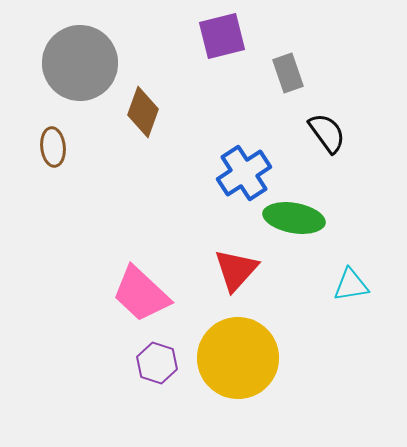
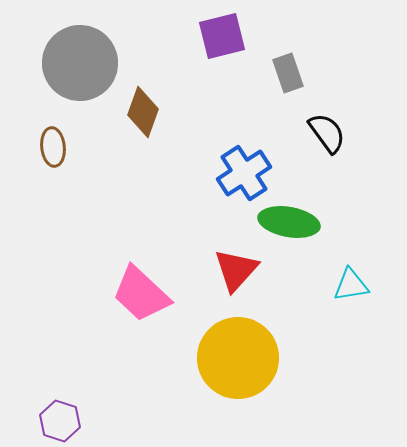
green ellipse: moved 5 px left, 4 px down
purple hexagon: moved 97 px left, 58 px down
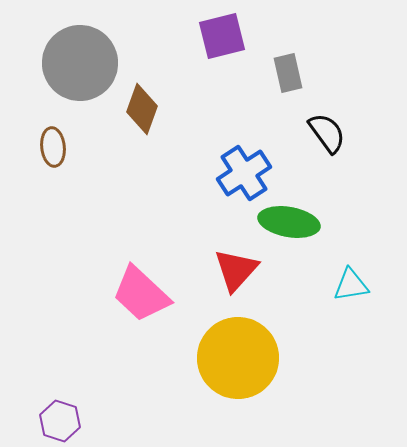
gray rectangle: rotated 6 degrees clockwise
brown diamond: moved 1 px left, 3 px up
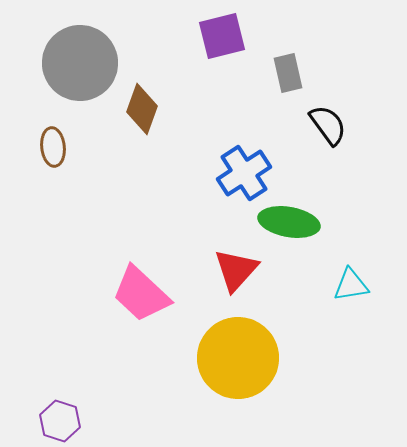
black semicircle: moved 1 px right, 8 px up
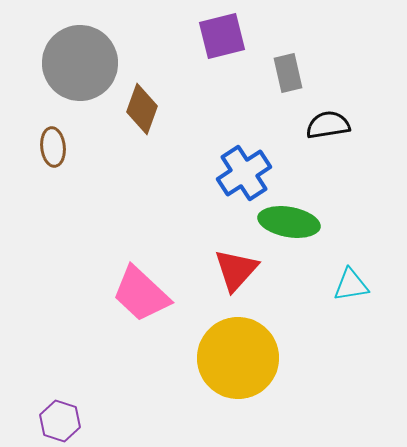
black semicircle: rotated 63 degrees counterclockwise
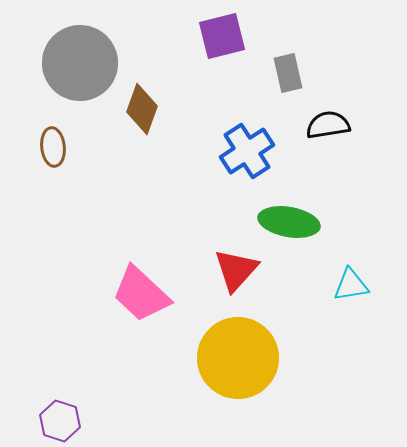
blue cross: moved 3 px right, 22 px up
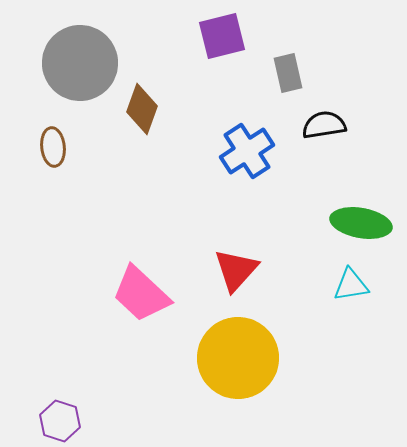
black semicircle: moved 4 px left
green ellipse: moved 72 px right, 1 px down
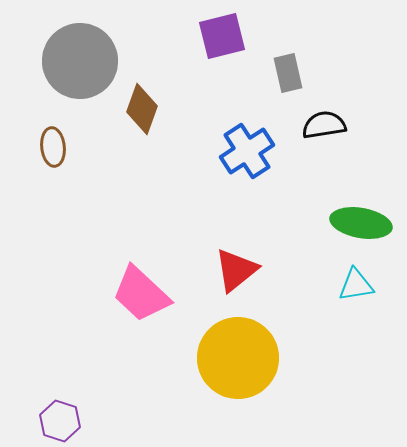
gray circle: moved 2 px up
red triangle: rotated 9 degrees clockwise
cyan triangle: moved 5 px right
